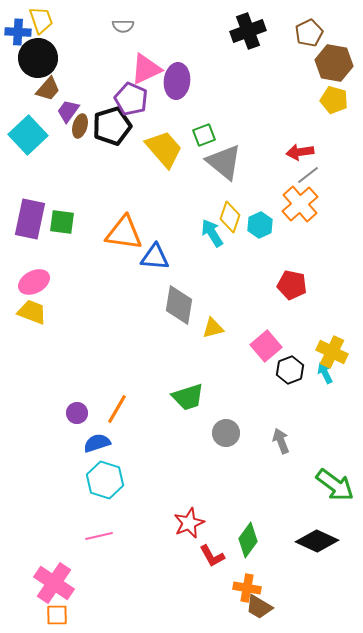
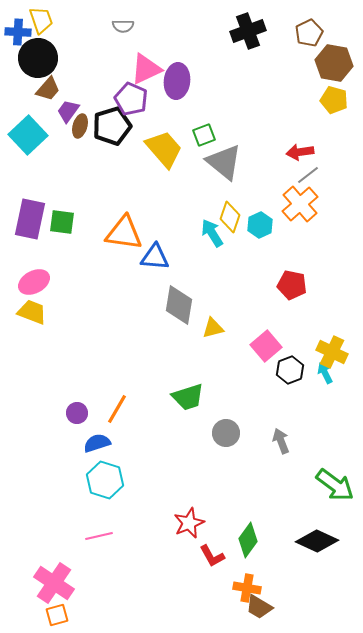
orange square at (57, 615): rotated 15 degrees counterclockwise
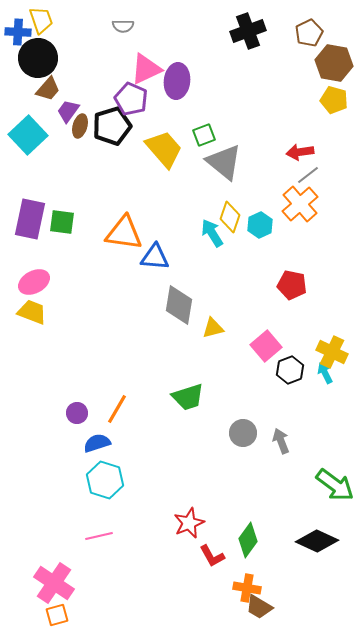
gray circle at (226, 433): moved 17 px right
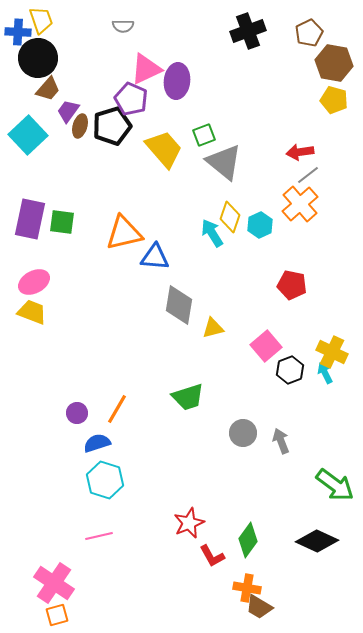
orange triangle at (124, 233): rotated 21 degrees counterclockwise
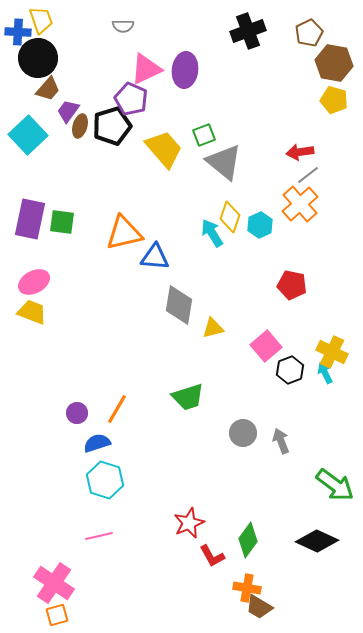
purple ellipse at (177, 81): moved 8 px right, 11 px up
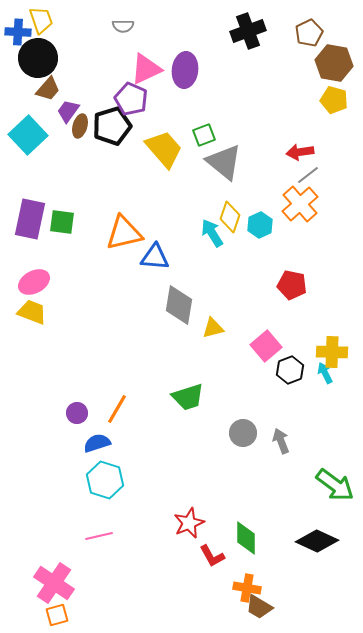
yellow cross at (332, 352): rotated 24 degrees counterclockwise
green diamond at (248, 540): moved 2 px left, 2 px up; rotated 36 degrees counterclockwise
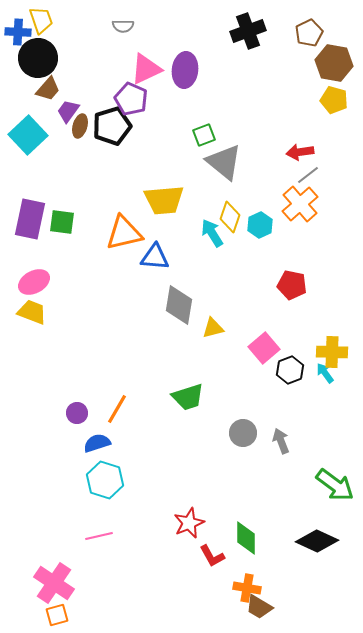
yellow trapezoid at (164, 149): moved 51 px down; rotated 126 degrees clockwise
pink square at (266, 346): moved 2 px left, 2 px down
cyan arrow at (325, 373): rotated 10 degrees counterclockwise
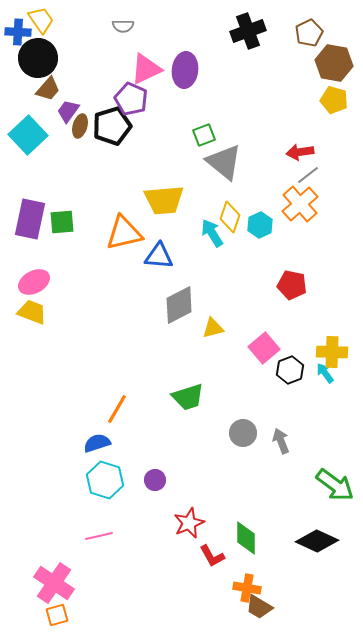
yellow trapezoid at (41, 20): rotated 16 degrees counterclockwise
green square at (62, 222): rotated 12 degrees counterclockwise
blue triangle at (155, 257): moved 4 px right, 1 px up
gray diamond at (179, 305): rotated 54 degrees clockwise
purple circle at (77, 413): moved 78 px right, 67 px down
